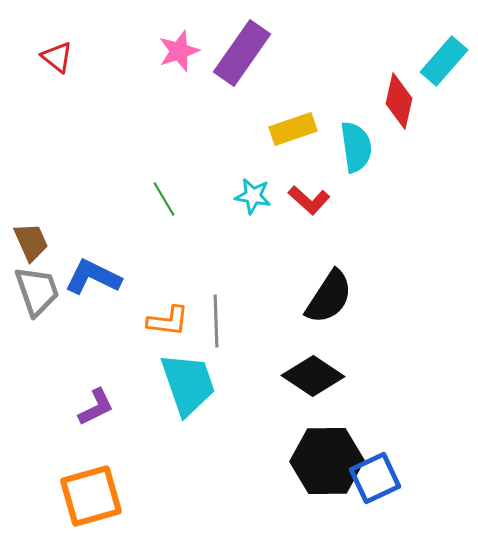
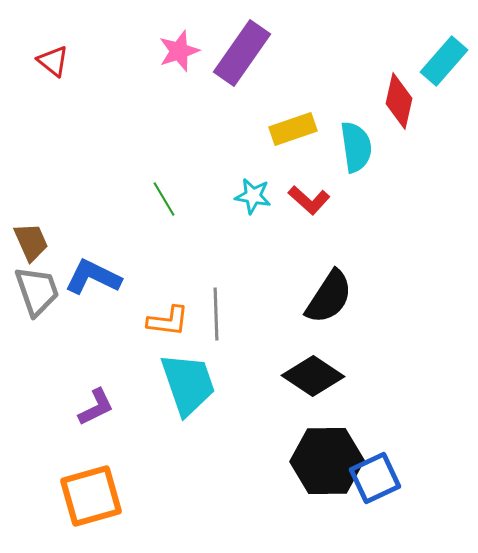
red triangle: moved 4 px left, 4 px down
gray line: moved 7 px up
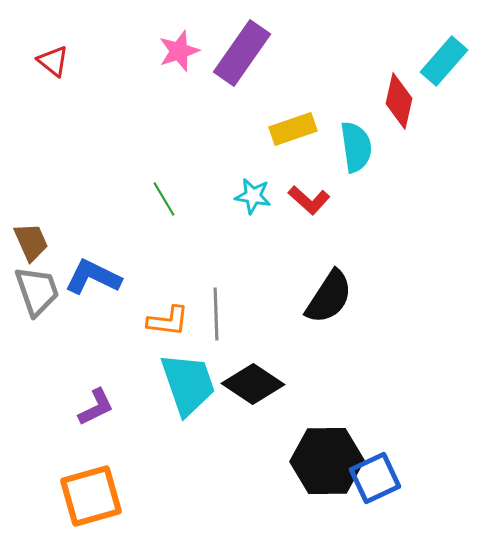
black diamond: moved 60 px left, 8 px down
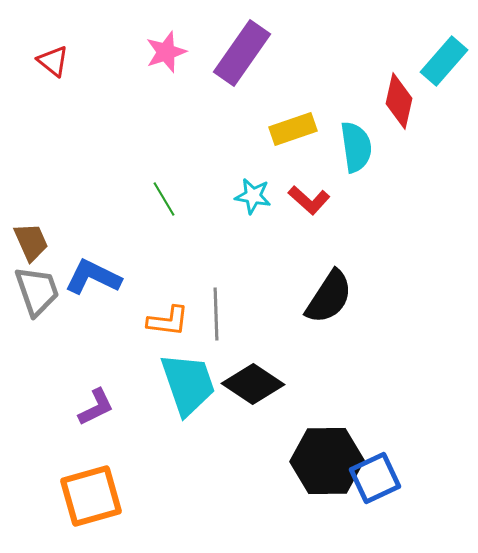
pink star: moved 13 px left, 1 px down
